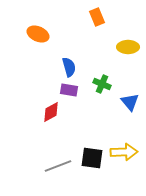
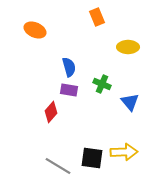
orange ellipse: moved 3 px left, 4 px up
red diamond: rotated 20 degrees counterclockwise
gray line: rotated 52 degrees clockwise
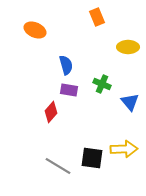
blue semicircle: moved 3 px left, 2 px up
yellow arrow: moved 3 px up
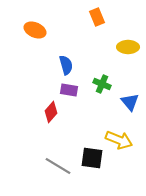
yellow arrow: moved 5 px left, 9 px up; rotated 24 degrees clockwise
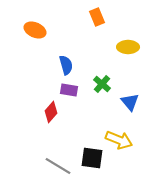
green cross: rotated 18 degrees clockwise
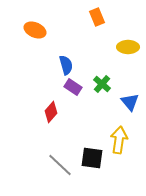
purple rectangle: moved 4 px right, 3 px up; rotated 24 degrees clockwise
yellow arrow: rotated 104 degrees counterclockwise
gray line: moved 2 px right, 1 px up; rotated 12 degrees clockwise
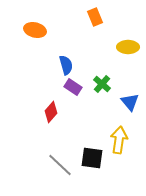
orange rectangle: moved 2 px left
orange ellipse: rotated 10 degrees counterclockwise
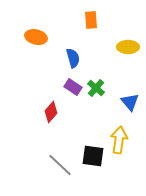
orange rectangle: moved 4 px left, 3 px down; rotated 18 degrees clockwise
orange ellipse: moved 1 px right, 7 px down
blue semicircle: moved 7 px right, 7 px up
green cross: moved 6 px left, 4 px down
black square: moved 1 px right, 2 px up
